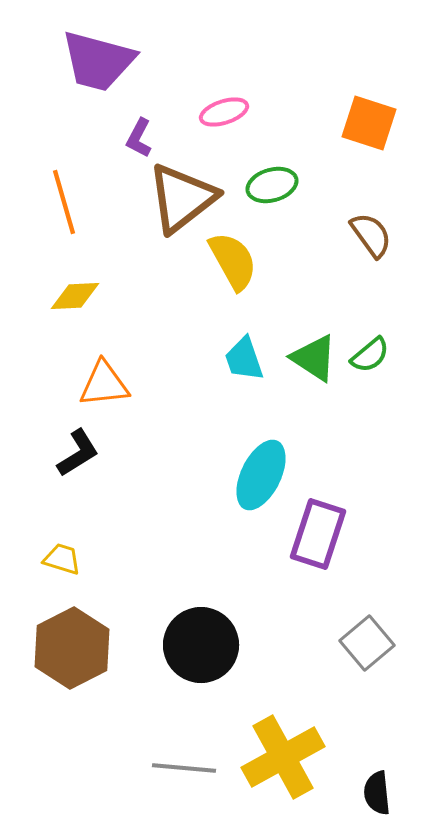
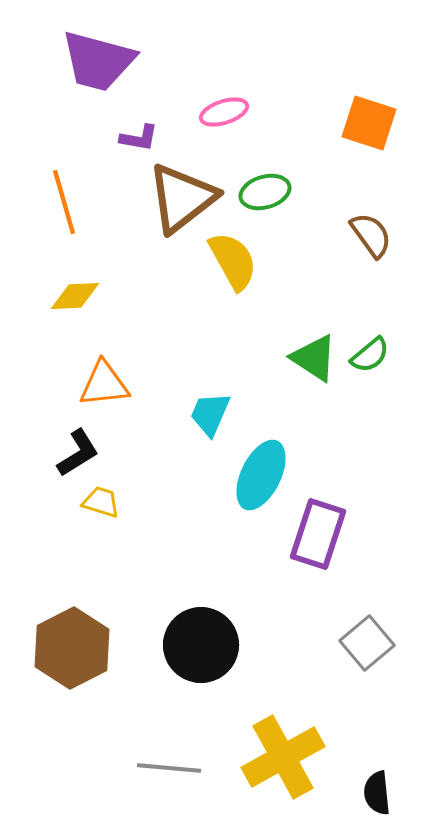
purple L-shape: rotated 108 degrees counterclockwise
green ellipse: moved 7 px left, 7 px down
cyan trapezoid: moved 34 px left, 55 px down; rotated 42 degrees clockwise
yellow trapezoid: moved 39 px right, 57 px up
gray line: moved 15 px left
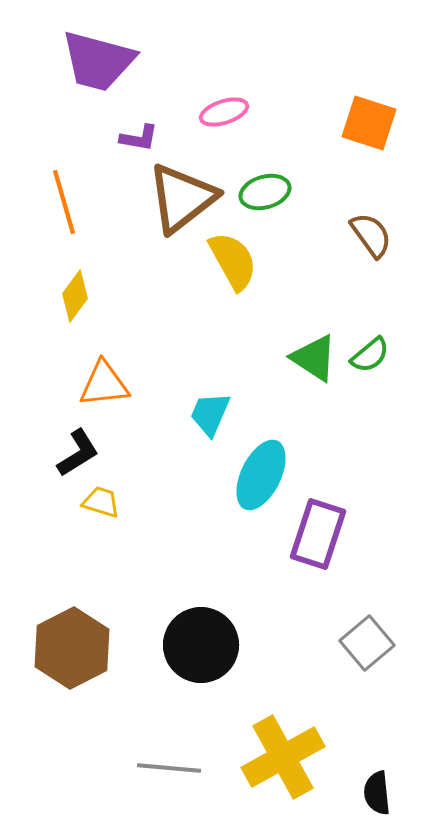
yellow diamond: rotated 51 degrees counterclockwise
